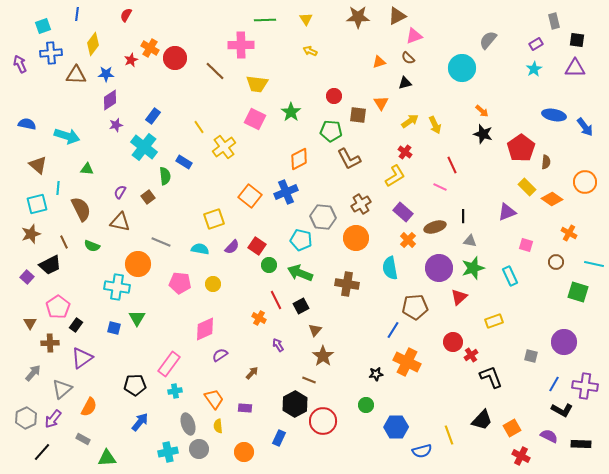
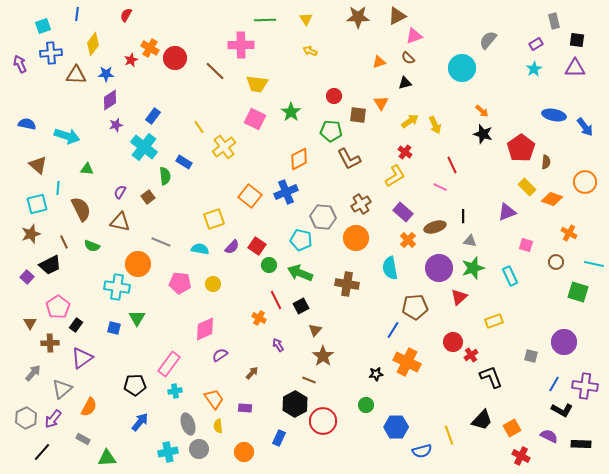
orange diamond at (552, 199): rotated 15 degrees counterclockwise
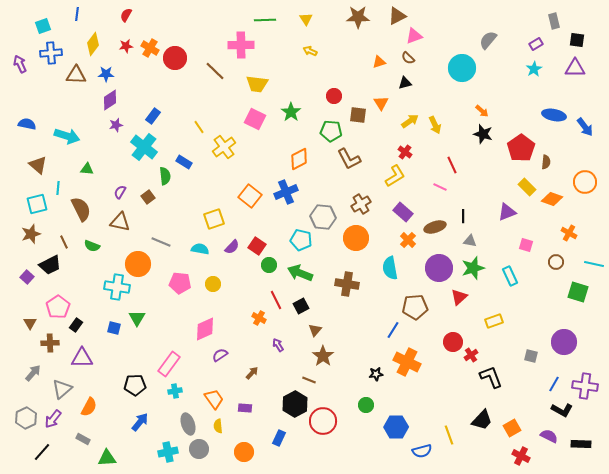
red star at (131, 60): moved 5 px left, 14 px up; rotated 16 degrees clockwise
purple triangle at (82, 358): rotated 35 degrees clockwise
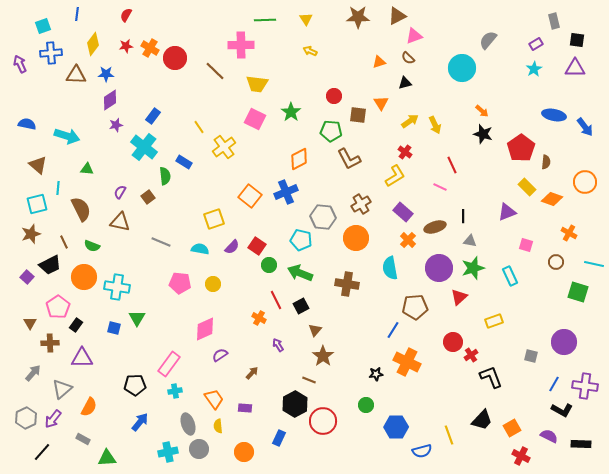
orange circle at (138, 264): moved 54 px left, 13 px down
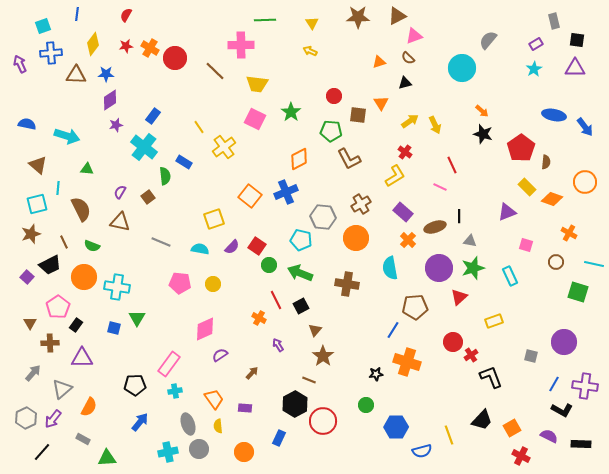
yellow triangle at (306, 19): moved 6 px right, 4 px down
black line at (463, 216): moved 4 px left
orange cross at (407, 362): rotated 8 degrees counterclockwise
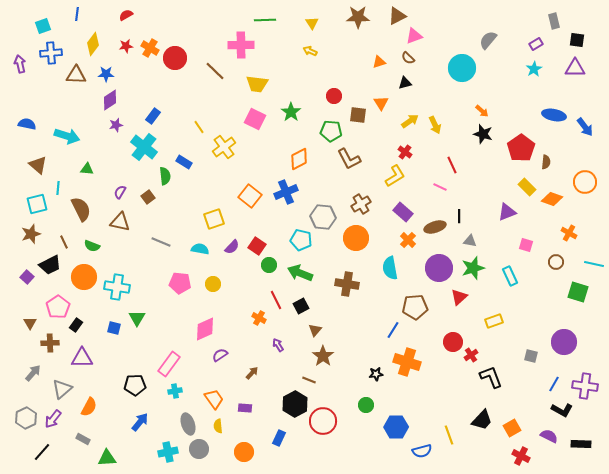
red semicircle at (126, 15): rotated 32 degrees clockwise
purple arrow at (20, 64): rotated 12 degrees clockwise
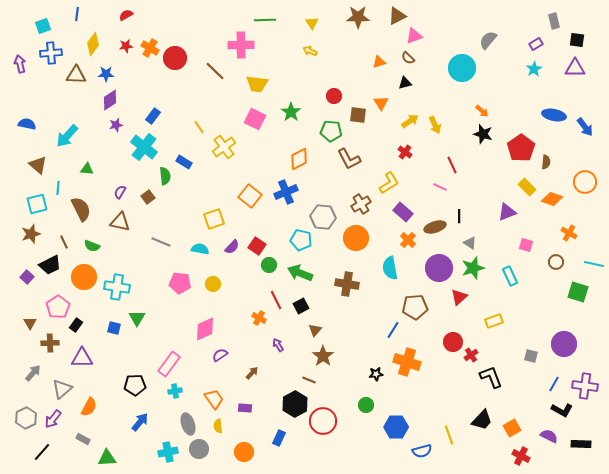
cyan arrow at (67, 136): rotated 115 degrees clockwise
yellow L-shape at (395, 176): moved 6 px left, 7 px down
gray triangle at (470, 241): moved 2 px down; rotated 24 degrees clockwise
purple circle at (564, 342): moved 2 px down
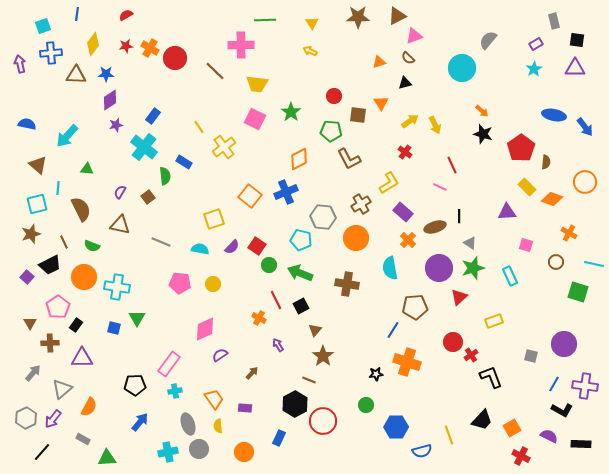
purple triangle at (507, 212): rotated 18 degrees clockwise
brown triangle at (120, 222): moved 3 px down
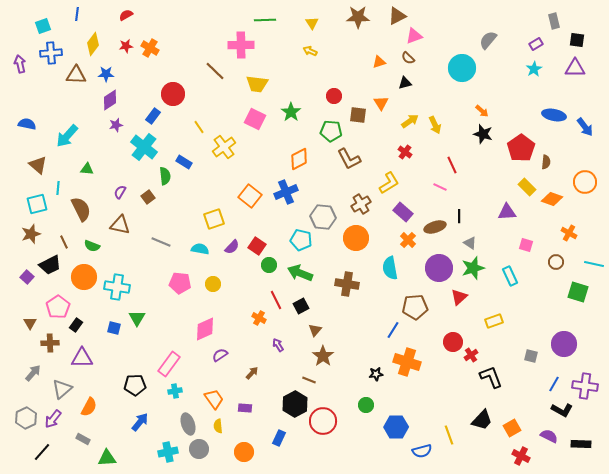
red circle at (175, 58): moved 2 px left, 36 px down
